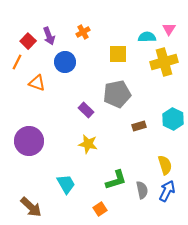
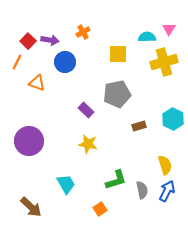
purple arrow: moved 1 px right, 4 px down; rotated 60 degrees counterclockwise
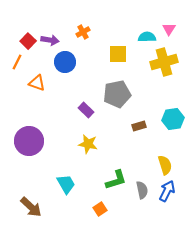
cyan hexagon: rotated 25 degrees clockwise
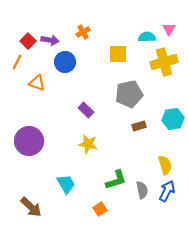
gray pentagon: moved 12 px right
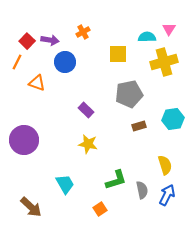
red square: moved 1 px left
purple circle: moved 5 px left, 1 px up
cyan trapezoid: moved 1 px left
blue arrow: moved 4 px down
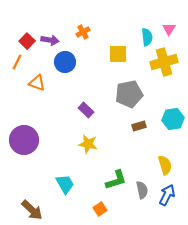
cyan semicircle: rotated 84 degrees clockwise
brown arrow: moved 1 px right, 3 px down
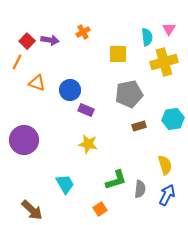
blue circle: moved 5 px right, 28 px down
purple rectangle: rotated 21 degrees counterclockwise
gray semicircle: moved 2 px left, 1 px up; rotated 18 degrees clockwise
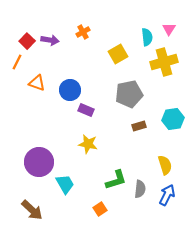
yellow square: rotated 30 degrees counterclockwise
purple circle: moved 15 px right, 22 px down
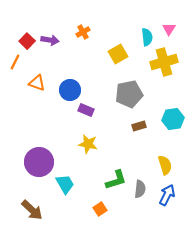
orange line: moved 2 px left
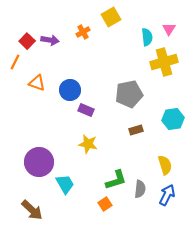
yellow square: moved 7 px left, 37 px up
brown rectangle: moved 3 px left, 4 px down
orange square: moved 5 px right, 5 px up
